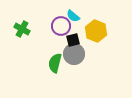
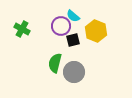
gray circle: moved 18 px down
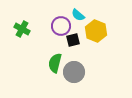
cyan semicircle: moved 5 px right, 1 px up
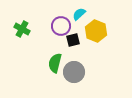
cyan semicircle: moved 1 px right, 1 px up; rotated 96 degrees clockwise
